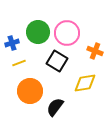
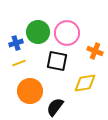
blue cross: moved 4 px right
black square: rotated 20 degrees counterclockwise
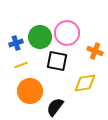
green circle: moved 2 px right, 5 px down
yellow line: moved 2 px right, 2 px down
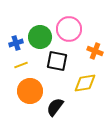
pink circle: moved 2 px right, 4 px up
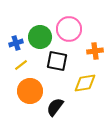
orange cross: rotated 28 degrees counterclockwise
yellow line: rotated 16 degrees counterclockwise
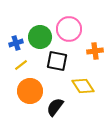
yellow diamond: moved 2 px left, 3 px down; rotated 65 degrees clockwise
